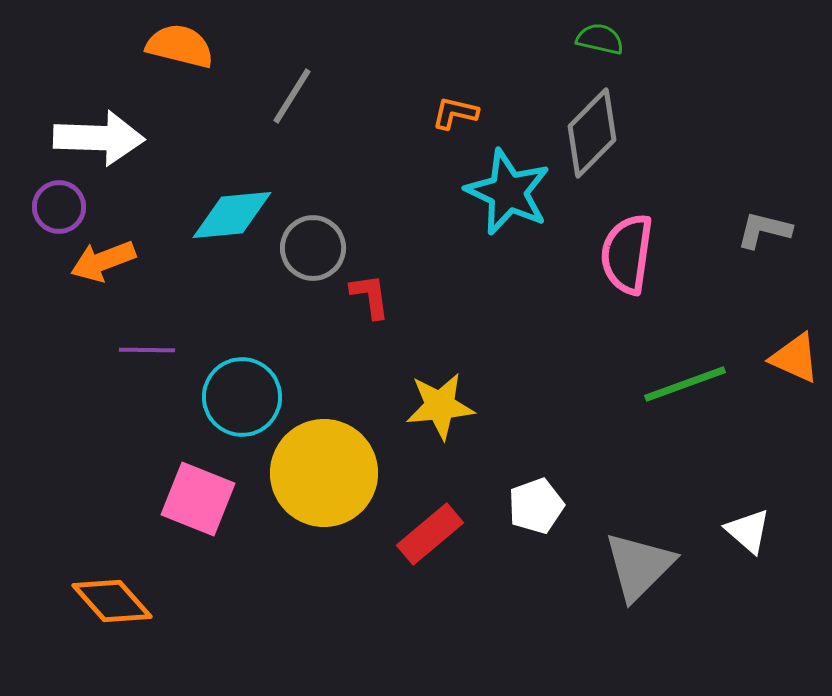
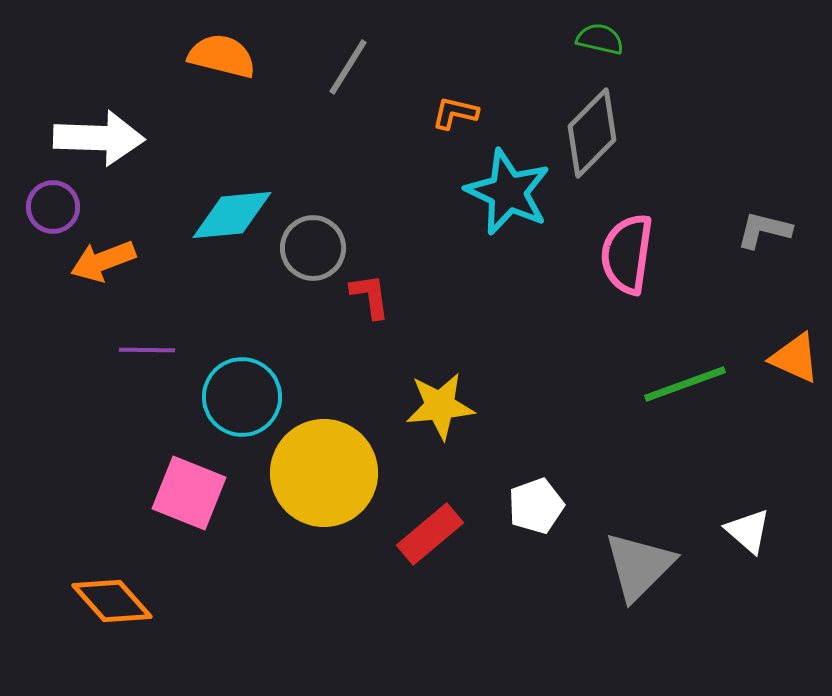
orange semicircle: moved 42 px right, 10 px down
gray line: moved 56 px right, 29 px up
purple circle: moved 6 px left
pink square: moved 9 px left, 6 px up
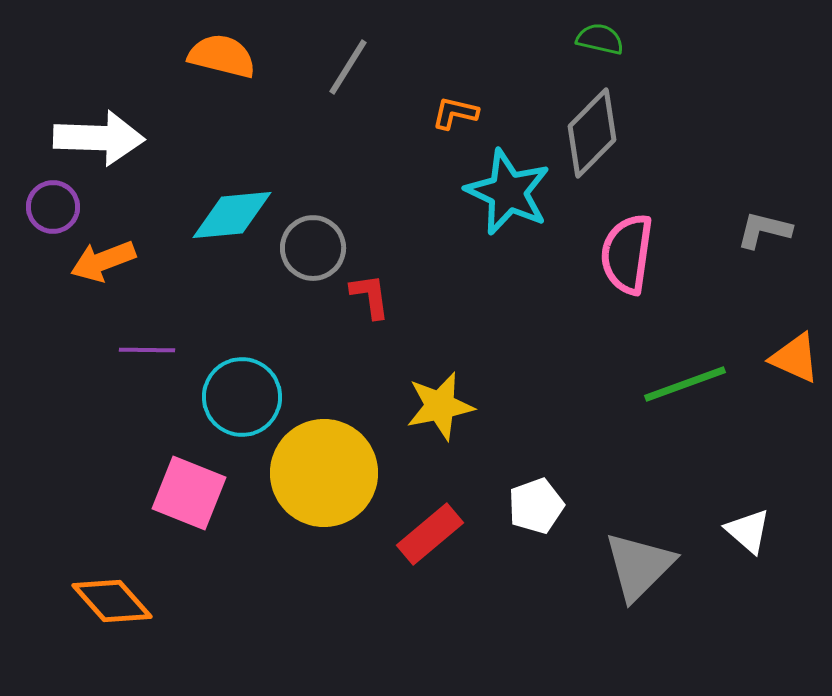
yellow star: rotated 6 degrees counterclockwise
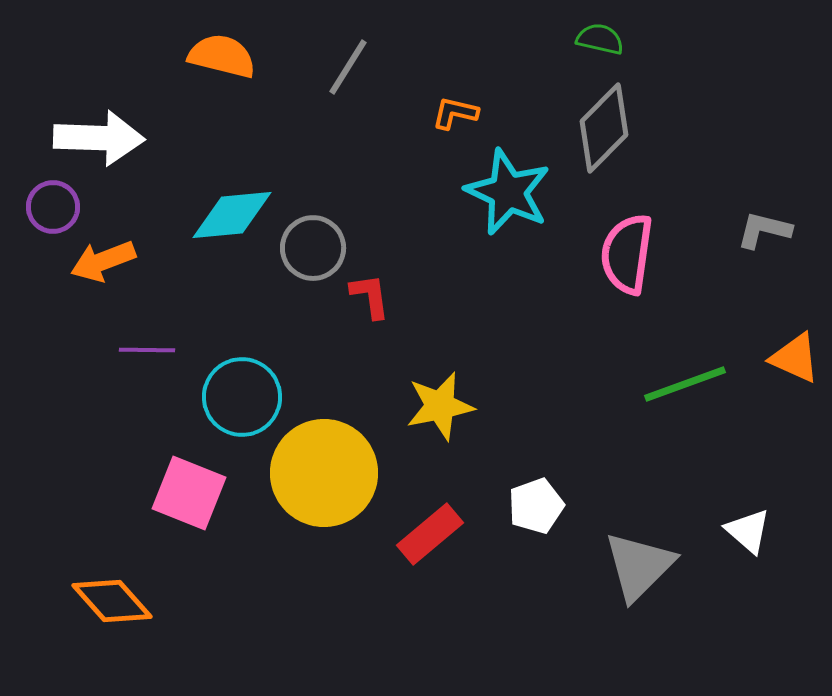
gray diamond: moved 12 px right, 5 px up
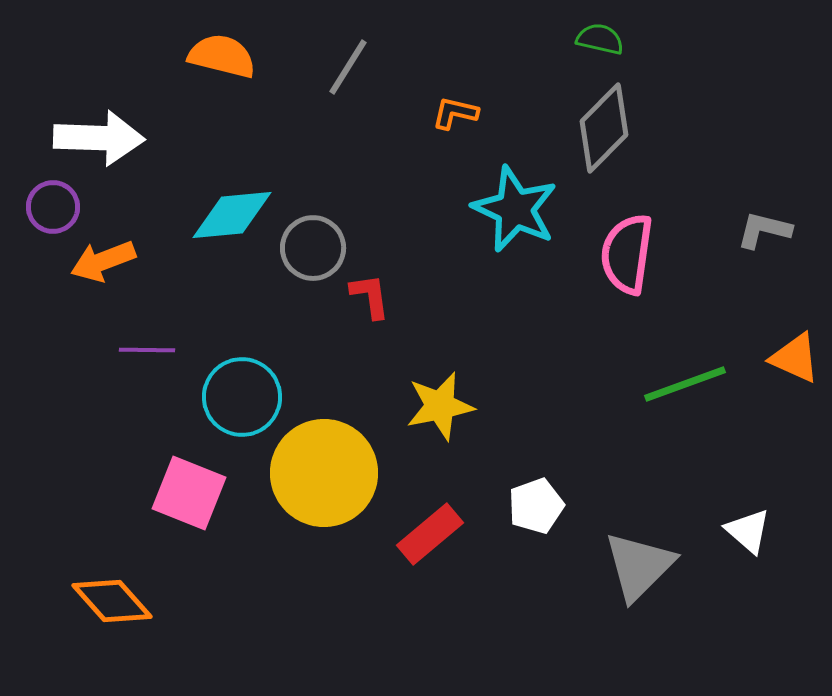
cyan star: moved 7 px right, 17 px down
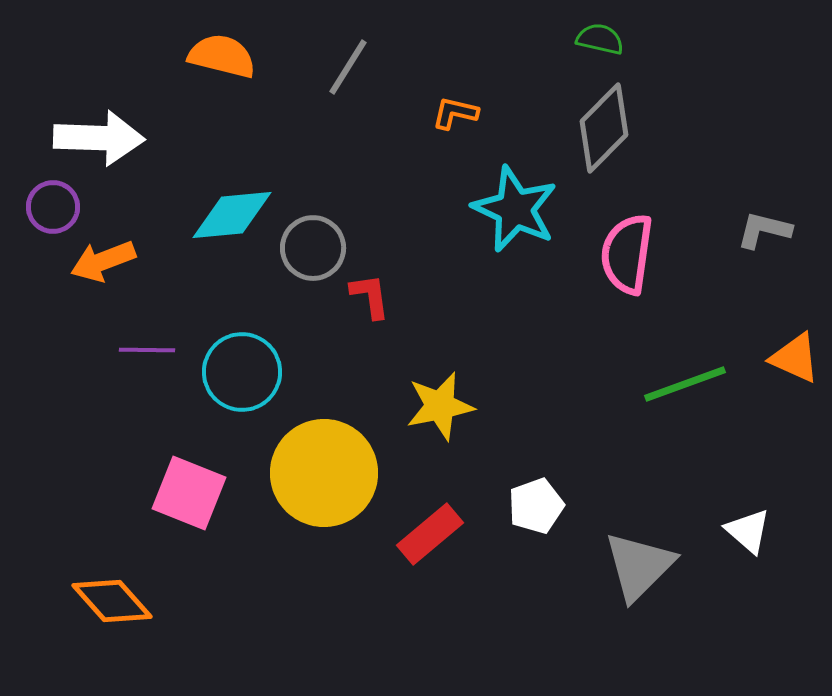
cyan circle: moved 25 px up
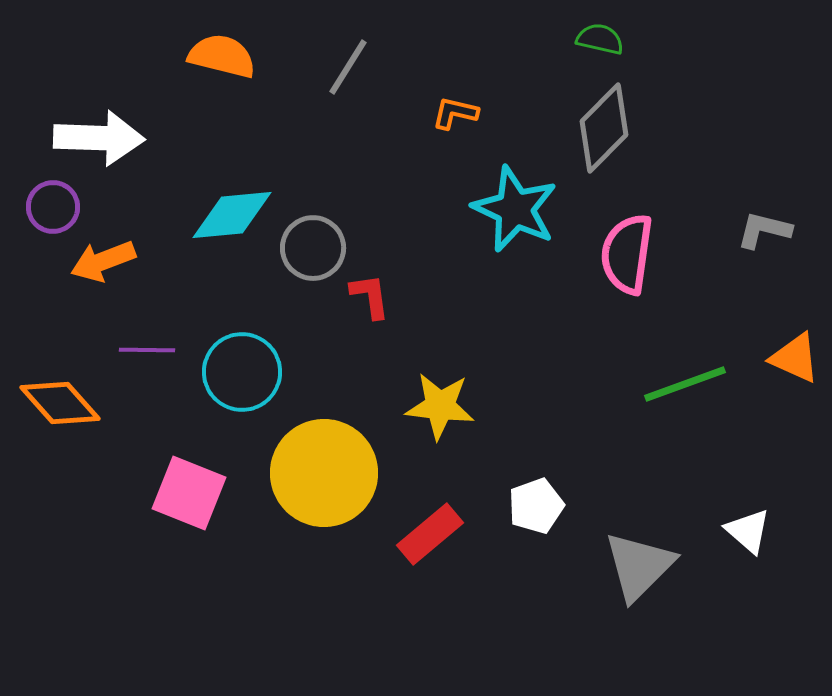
yellow star: rotated 18 degrees clockwise
orange diamond: moved 52 px left, 198 px up
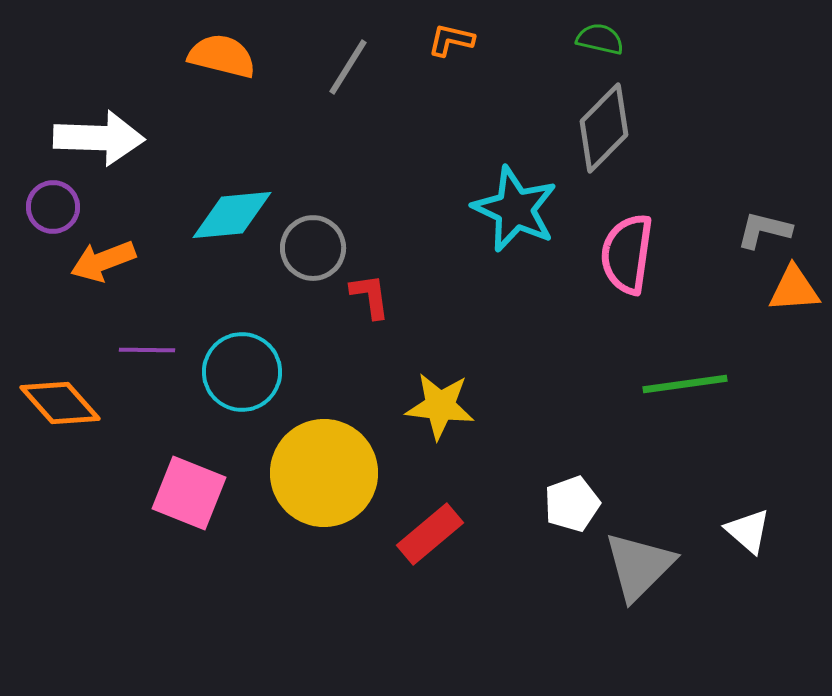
orange L-shape: moved 4 px left, 73 px up
orange triangle: moved 1 px left, 69 px up; rotated 28 degrees counterclockwise
green line: rotated 12 degrees clockwise
white pentagon: moved 36 px right, 2 px up
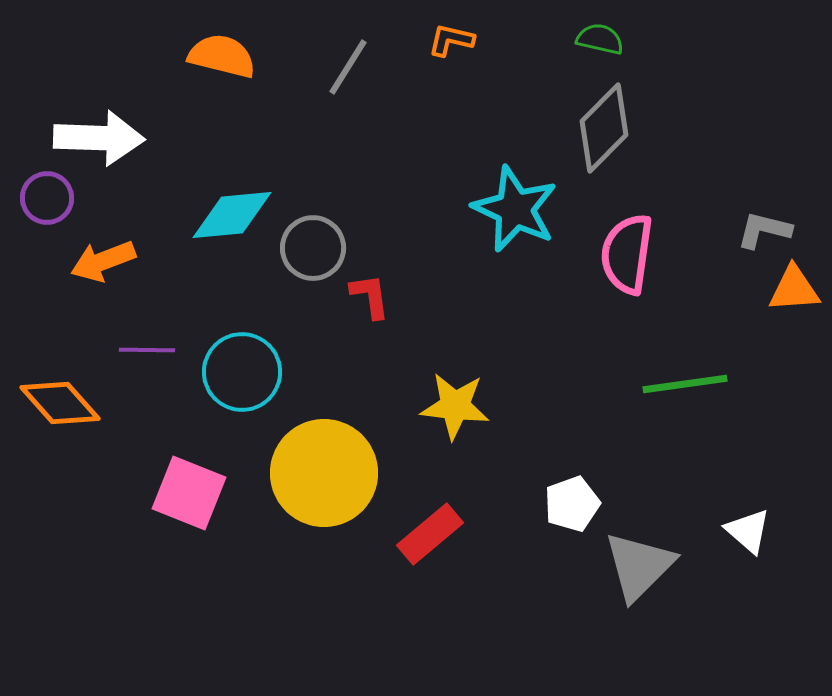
purple circle: moved 6 px left, 9 px up
yellow star: moved 15 px right
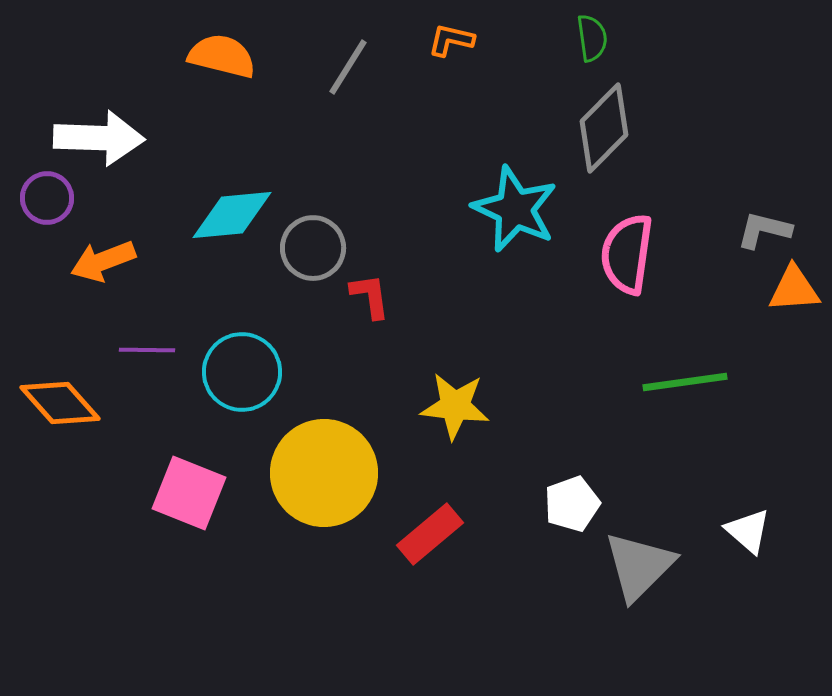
green semicircle: moved 8 px left, 1 px up; rotated 69 degrees clockwise
green line: moved 2 px up
